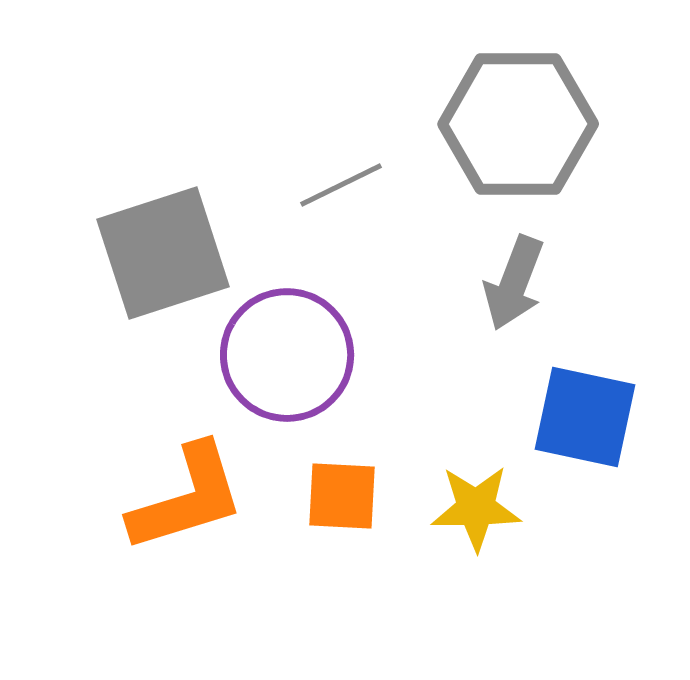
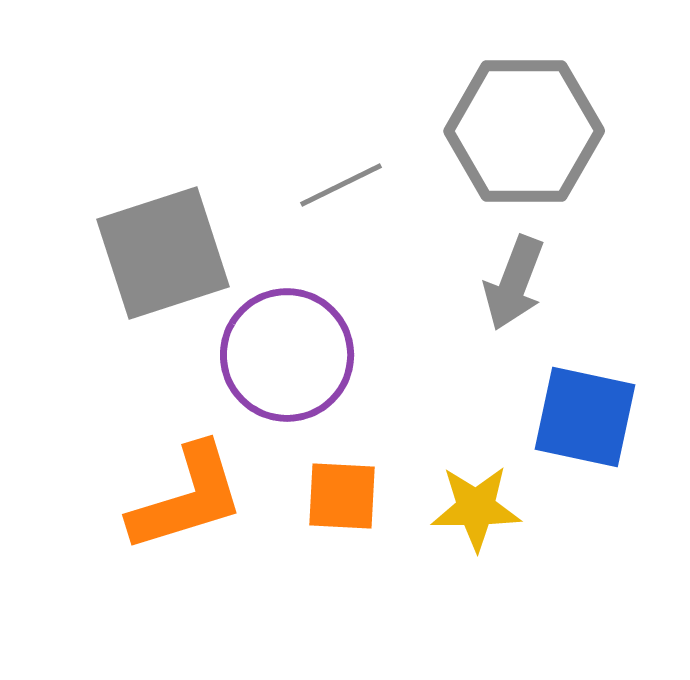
gray hexagon: moved 6 px right, 7 px down
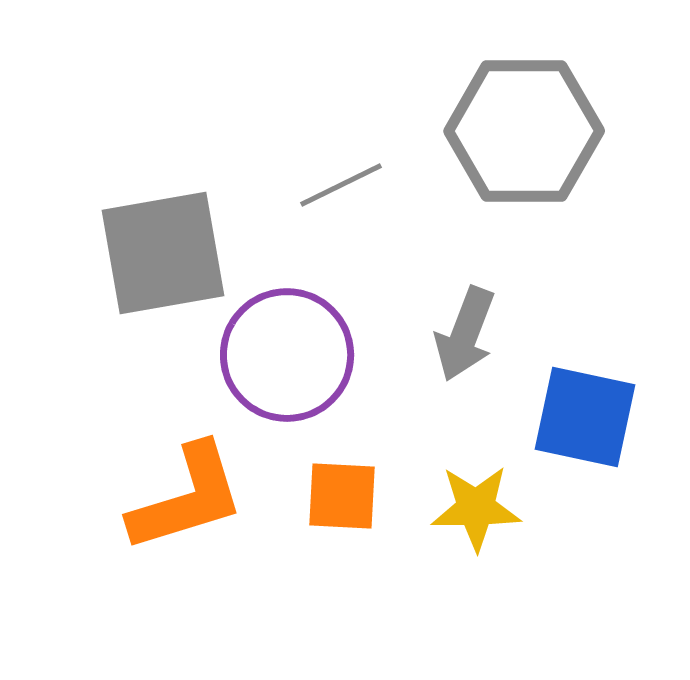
gray square: rotated 8 degrees clockwise
gray arrow: moved 49 px left, 51 px down
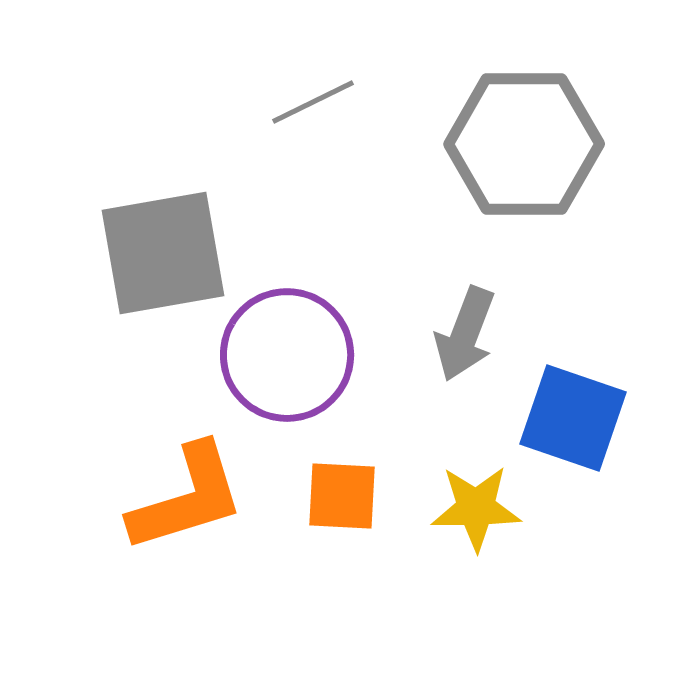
gray hexagon: moved 13 px down
gray line: moved 28 px left, 83 px up
blue square: moved 12 px left, 1 px down; rotated 7 degrees clockwise
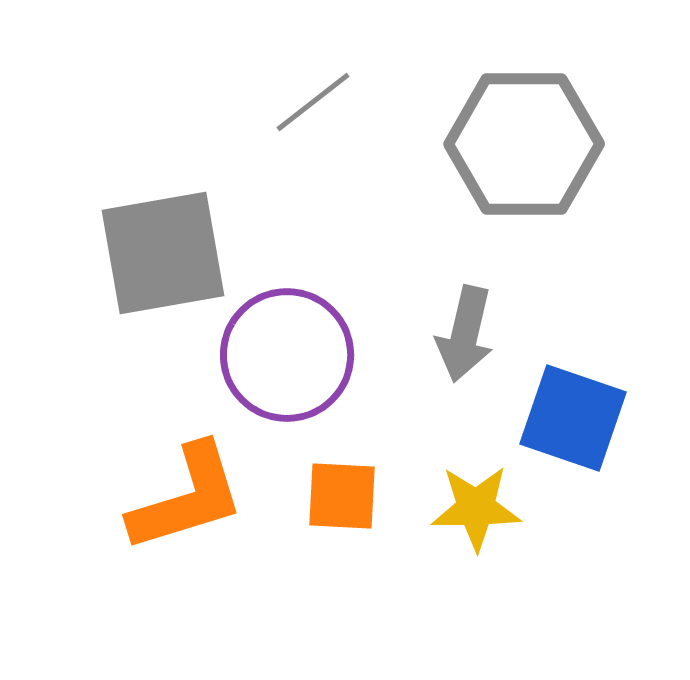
gray line: rotated 12 degrees counterclockwise
gray arrow: rotated 8 degrees counterclockwise
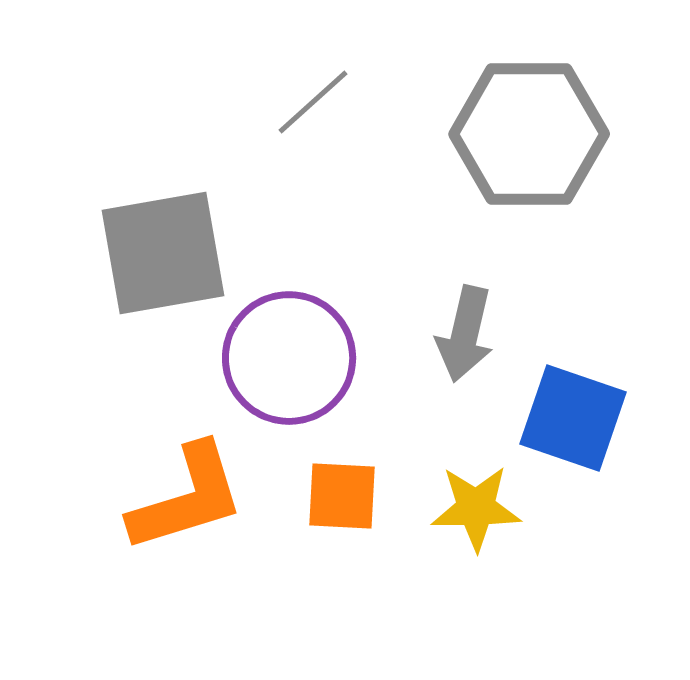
gray line: rotated 4 degrees counterclockwise
gray hexagon: moved 5 px right, 10 px up
purple circle: moved 2 px right, 3 px down
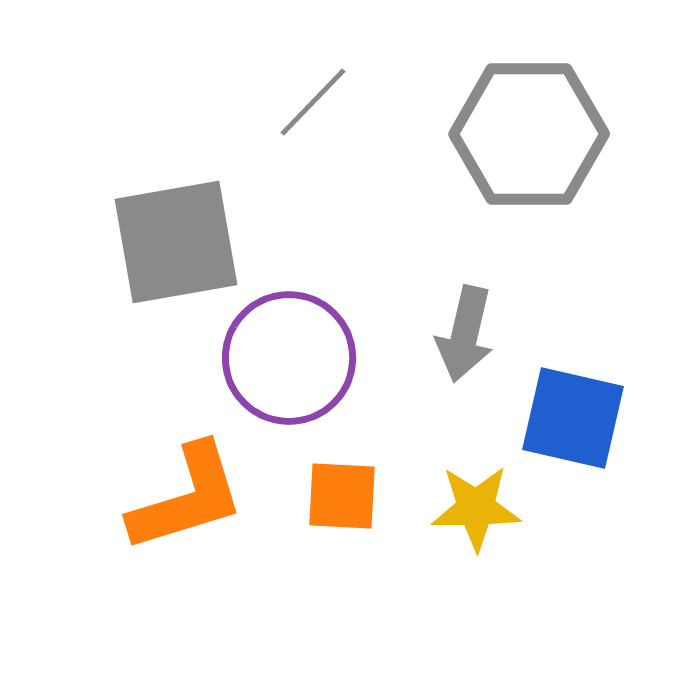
gray line: rotated 4 degrees counterclockwise
gray square: moved 13 px right, 11 px up
blue square: rotated 6 degrees counterclockwise
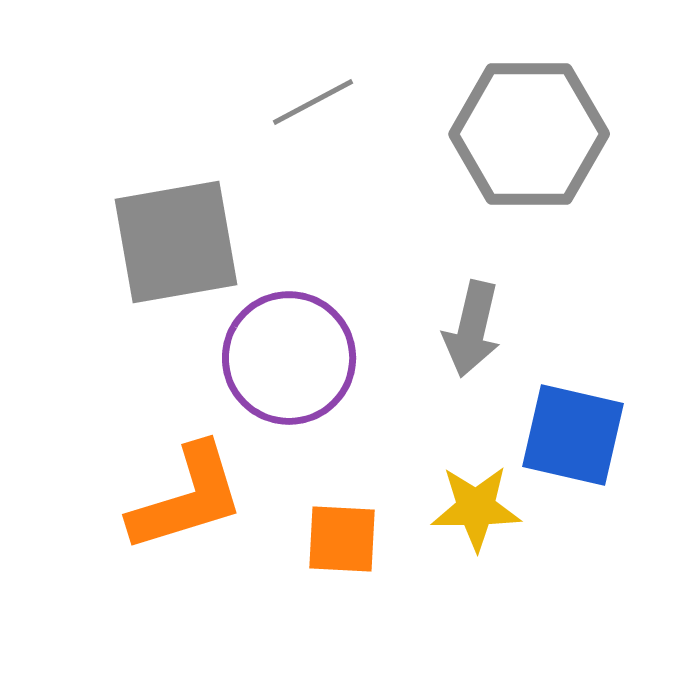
gray line: rotated 18 degrees clockwise
gray arrow: moved 7 px right, 5 px up
blue square: moved 17 px down
orange square: moved 43 px down
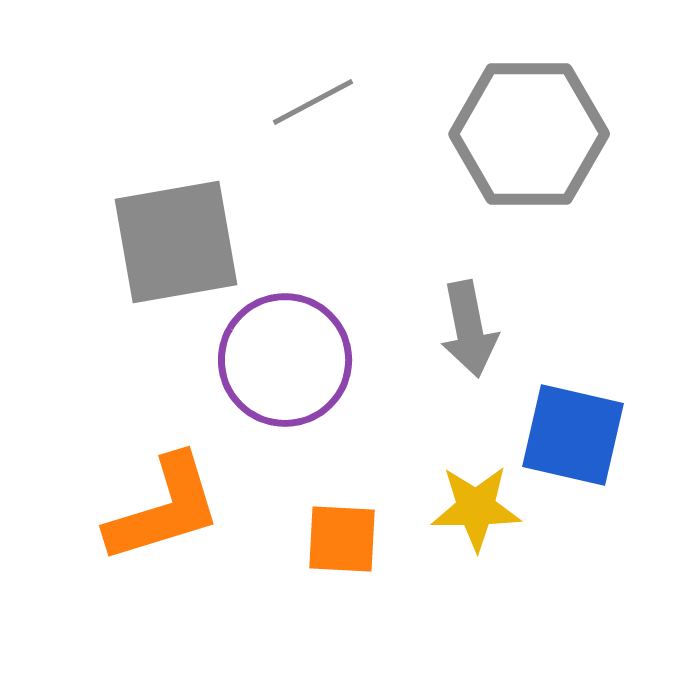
gray arrow: moved 3 px left; rotated 24 degrees counterclockwise
purple circle: moved 4 px left, 2 px down
orange L-shape: moved 23 px left, 11 px down
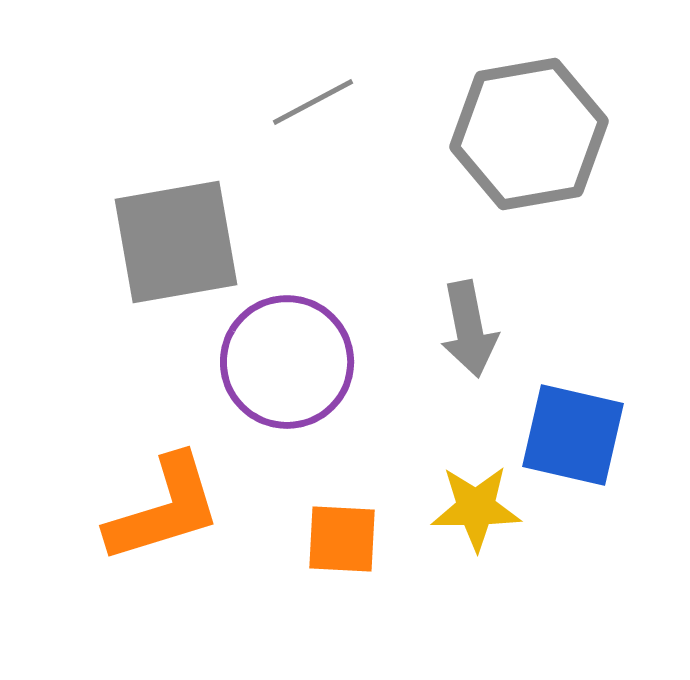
gray hexagon: rotated 10 degrees counterclockwise
purple circle: moved 2 px right, 2 px down
